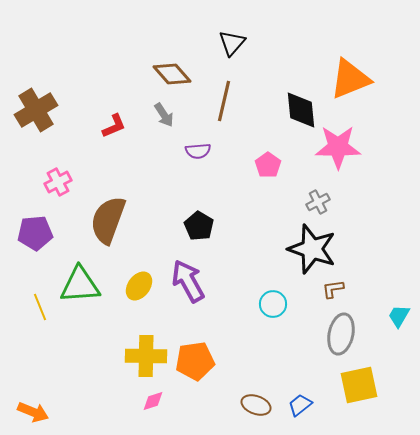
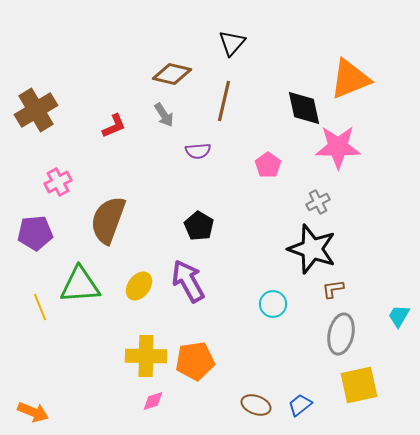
brown diamond: rotated 36 degrees counterclockwise
black diamond: moved 3 px right, 2 px up; rotated 6 degrees counterclockwise
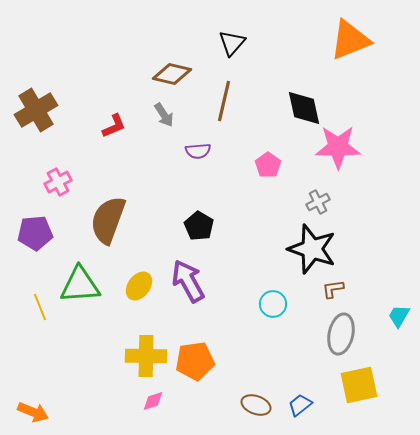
orange triangle: moved 39 px up
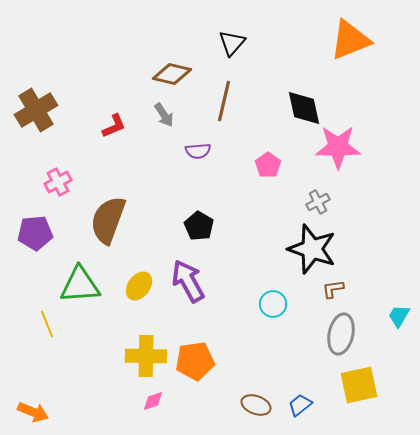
yellow line: moved 7 px right, 17 px down
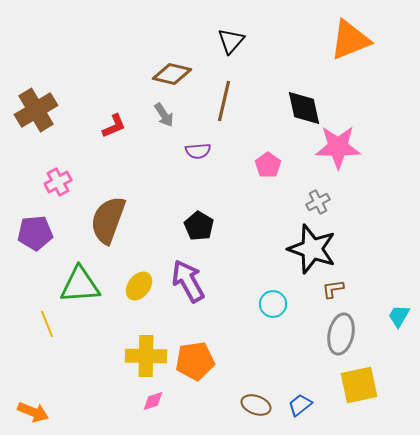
black triangle: moved 1 px left, 2 px up
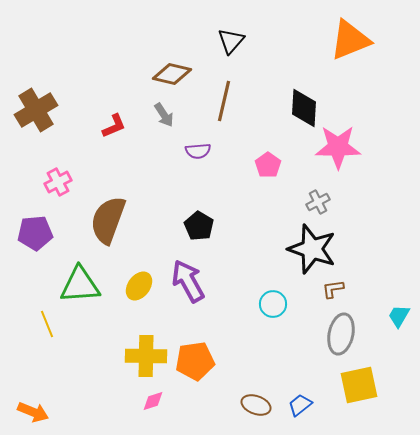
black diamond: rotated 15 degrees clockwise
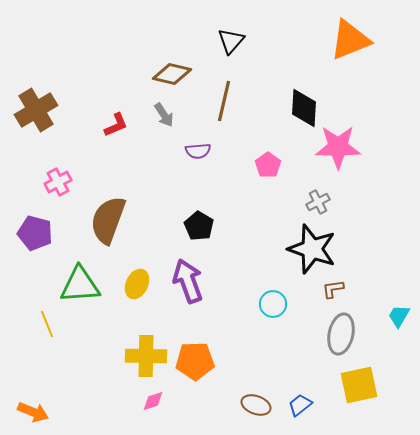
red L-shape: moved 2 px right, 1 px up
purple pentagon: rotated 20 degrees clockwise
purple arrow: rotated 9 degrees clockwise
yellow ellipse: moved 2 px left, 2 px up; rotated 12 degrees counterclockwise
orange pentagon: rotated 6 degrees clockwise
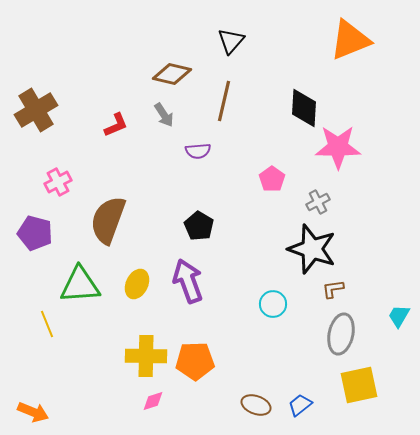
pink pentagon: moved 4 px right, 14 px down
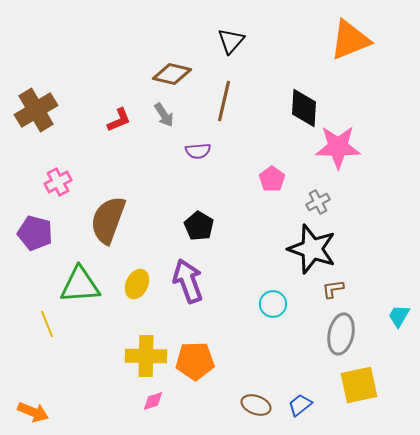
red L-shape: moved 3 px right, 5 px up
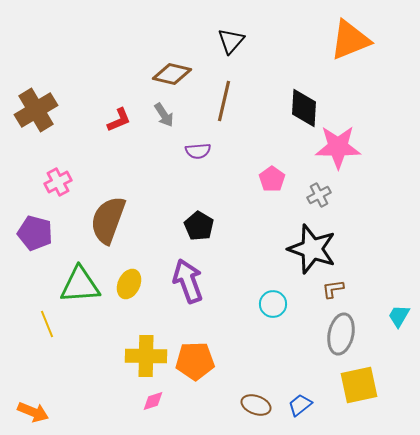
gray cross: moved 1 px right, 7 px up
yellow ellipse: moved 8 px left
